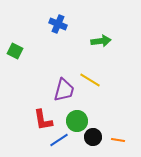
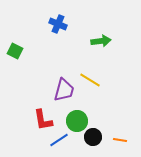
orange line: moved 2 px right
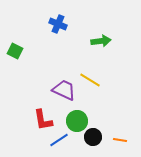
purple trapezoid: rotated 80 degrees counterclockwise
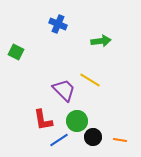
green square: moved 1 px right, 1 px down
purple trapezoid: rotated 20 degrees clockwise
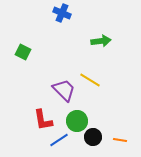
blue cross: moved 4 px right, 11 px up
green square: moved 7 px right
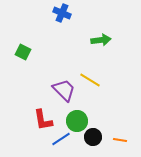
green arrow: moved 1 px up
blue line: moved 2 px right, 1 px up
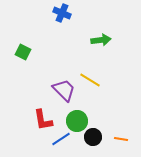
orange line: moved 1 px right, 1 px up
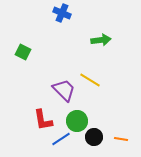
black circle: moved 1 px right
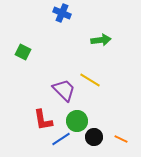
orange line: rotated 16 degrees clockwise
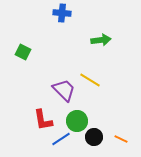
blue cross: rotated 18 degrees counterclockwise
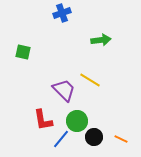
blue cross: rotated 24 degrees counterclockwise
green square: rotated 14 degrees counterclockwise
blue line: rotated 18 degrees counterclockwise
